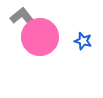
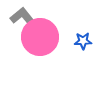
blue star: rotated 18 degrees counterclockwise
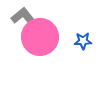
gray L-shape: moved 1 px right
